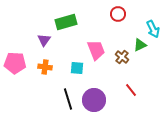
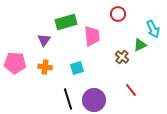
pink trapezoid: moved 4 px left, 14 px up; rotated 15 degrees clockwise
cyan square: rotated 24 degrees counterclockwise
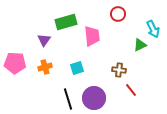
brown cross: moved 3 px left, 13 px down; rotated 32 degrees counterclockwise
orange cross: rotated 24 degrees counterclockwise
purple circle: moved 2 px up
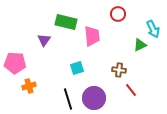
green rectangle: rotated 30 degrees clockwise
orange cross: moved 16 px left, 19 px down
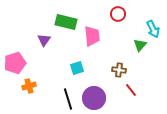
green triangle: rotated 24 degrees counterclockwise
pink pentagon: rotated 20 degrees counterclockwise
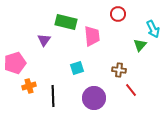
black line: moved 15 px left, 3 px up; rotated 15 degrees clockwise
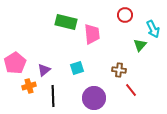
red circle: moved 7 px right, 1 px down
pink trapezoid: moved 2 px up
purple triangle: moved 30 px down; rotated 16 degrees clockwise
pink pentagon: rotated 15 degrees counterclockwise
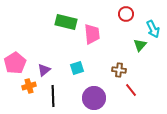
red circle: moved 1 px right, 1 px up
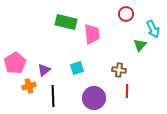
red line: moved 4 px left, 1 px down; rotated 40 degrees clockwise
